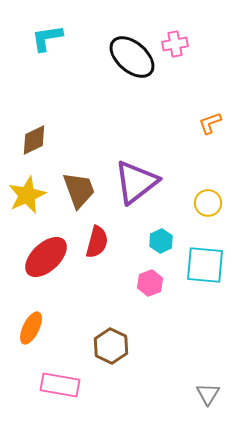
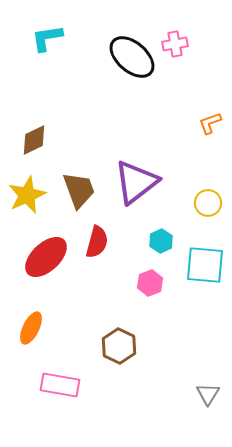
brown hexagon: moved 8 px right
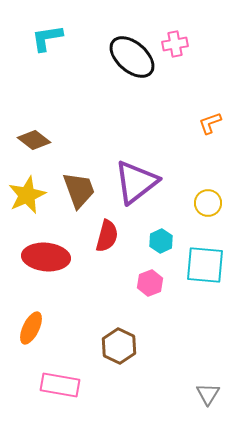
brown diamond: rotated 64 degrees clockwise
red semicircle: moved 10 px right, 6 px up
red ellipse: rotated 48 degrees clockwise
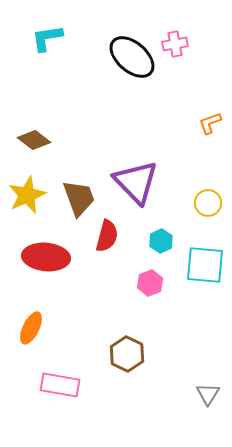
purple triangle: rotated 36 degrees counterclockwise
brown trapezoid: moved 8 px down
brown hexagon: moved 8 px right, 8 px down
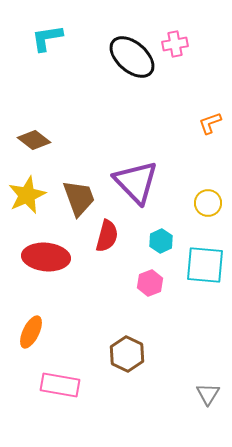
orange ellipse: moved 4 px down
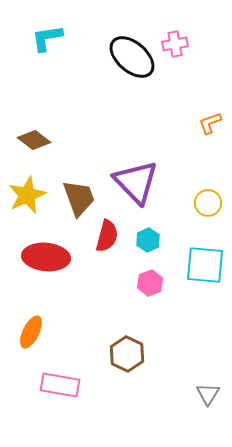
cyan hexagon: moved 13 px left, 1 px up
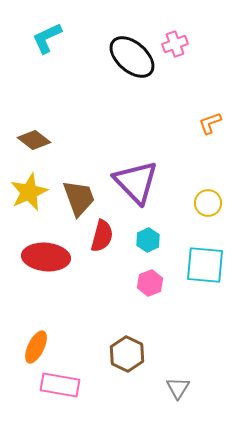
cyan L-shape: rotated 16 degrees counterclockwise
pink cross: rotated 10 degrees counterclockwise
yellow star: moved 2 px right, 3 px up
red semicircle: moved 5 px left
orange ellipse: moved 5 px right, 15 px down
gray triangle: moved 30 px left, 6 px up
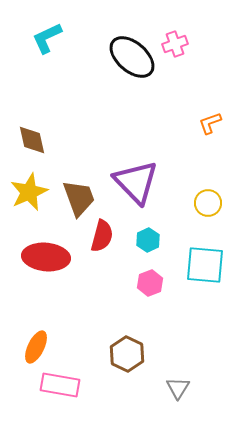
brown diamond: moved 2 px left; rotated 40 degrees clockwise
